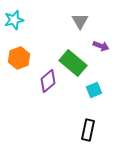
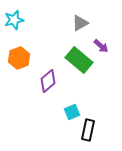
gray triangle: moved 2 px down; rotated 30 degrees clockwise
purple arrow: rotated 21 degrees clockwise
green rectangle: moved 6 px right, 3 px up
cyan square: moved 22 px left, 22 px down
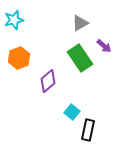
purple arrow: moved 3 px right
green rectangle: moved 1 px right, 2 px up; rotated 16 degrees clockwise
cyan square: rotated 28 degrees counterclockwise
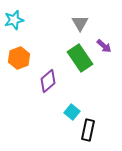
gray triangle: rotated 30 degrees counterclockwise
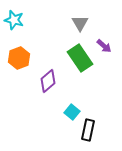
cyan star: rotated 30 degrees clockwise
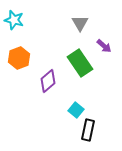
green rectangle: moved 5 px down
cyan square: moved 4 px right, 2 px up
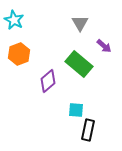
cyan star: rotated 12 degrees clockwise
orange hexagon: moved 4 px up
green rectangle: moved 1 px left, 1 px down; rotated 16 degrees counterclockwise
cyan square: rotated 35 degrees counterclockwise
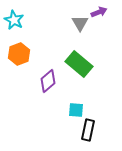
purple arrow: moved 5 px left, 34 px up; rotated 63 degrees counterclockwise
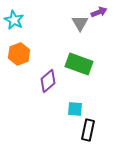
green rectangle: rotated 20 degrees counterclockwise
cyan square: moved 1 px left, 1 px up
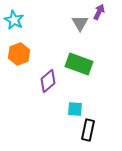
purple arrow: rotated 42 degrees counterclockwise
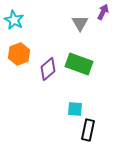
purple arrow: moved 4 px right
purple diamond: moved 12 px up
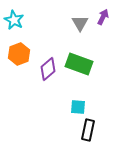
purple arrow: moved 5 px down
cyan square: moved 3 px right, 2 px up
